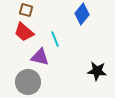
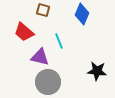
brown square: moved 17 px right
blue diamond: rotated 15 degrees counterclockwise
cyan line: moved 4 px right, 2 px down
gray circle: moved 20 px right
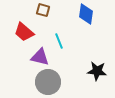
blue diamond: moved 4 px right; rotated 15 degrees counterclockwise
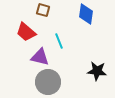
red trapezoid: moved 2 px right
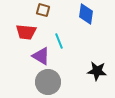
red trapezoid: rotated 35 degrees counterclockwise
purple triangle: moved 1 px right, 1 px up; rotated 18 degrees clockwise
